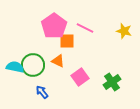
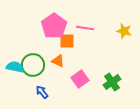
pink line: rotated 18 degrees counterclockwise
pink square: moved 2 px down
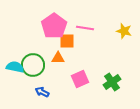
orange triangle: moved 3 px up; rotated 24 degrees counterclockwise
pink square: rotated 12 degrees clockwise
blue arrow: rotated 24 degrees counterclockwise
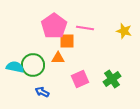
green cross: moved 3 px up
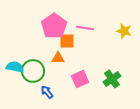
green circle: moved 6 px down
blue arrow: moved 5 px right; rotated 24 degrees clockwise
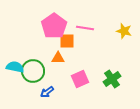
blue arrow: rotated 88 degrees counterclockwise
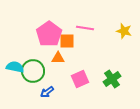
pink pentagon: moved 5 px left, 8 px down
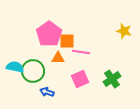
pink line: moved 4 px left, 24 px down
blue arrow: rotated 56 degrees clockwise
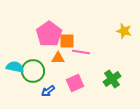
pink square: moved 5 px left, 4 px down
blue arrow: moved 1 px right, 1 px up; rotated 56 degrees counterclockwise
